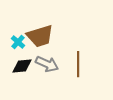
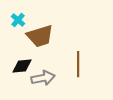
cyan cross: moved 22 px up
gray arrow: moved 4 px left, 14 px down; rotated 35 degrees counterclockwise
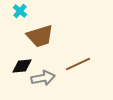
cyan cross: moved 2 px right, 9 px up
brown line: rotated 65 degrees clockwise
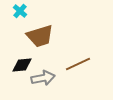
black diamond: moved 1 px up
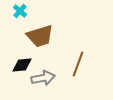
brown line: rotated 45 degrees counterclockwise
